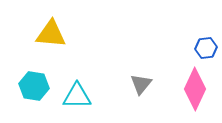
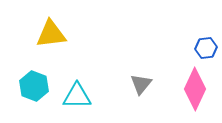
yellow triangle: rotated 12 degrees counterclockwise
cyan hexagon: rotated 12 degrees clockwise
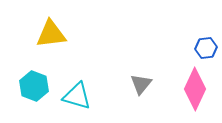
cyan triangle: rotated 16 degrees clockwise
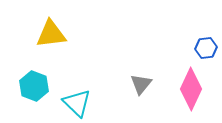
pink diamond: moved 4 px left
cyan triangle: moved 7 px down; rotated 28 degrees clockwise
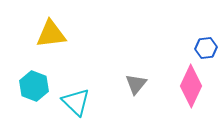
gray triangle: moved 5 px left
pink diamond: moved 3 px up
cyan triangle: moved 1 px left, 1 px up
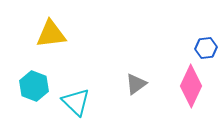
gray triangle: rotated 15 degrees clockwise
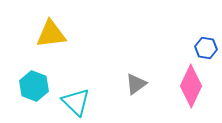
blue hexagon: rotated 15 degrees clockwise
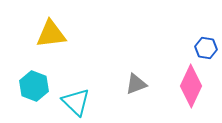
gray triangle: rotated 15 degrees clockwise
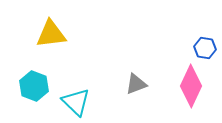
blue hexagon: moved 1 px left
